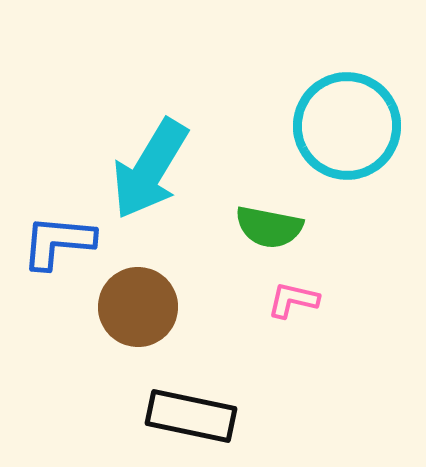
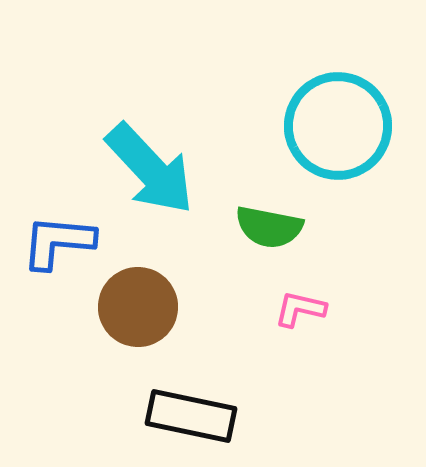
cyan circle: moved 9 px left
cyan arrow: rotated 74 degrees counterclockwise
pink L-shape: moved 7 px right, 9 px down
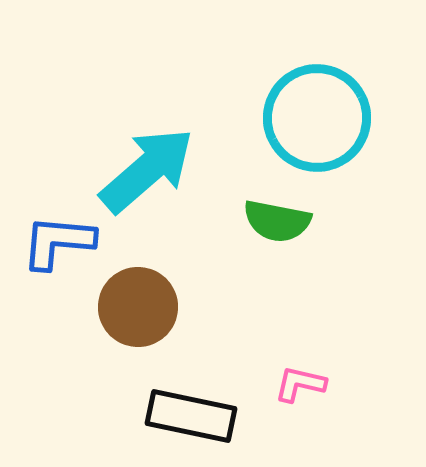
cyan circle: moved 21 px left, 8 px up
cyan arrow: moved 3 px left, 1 px down; rotated 88 degrees counterclockwise
green semicircle: moved 8 px right, 6 px up
pink L-shape: moved 75 px down
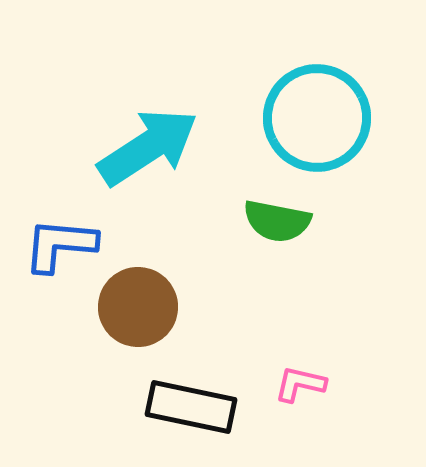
cyan arrow: moved 1 px right, 23 px up; rotated 8 degrees clockwise
blue L-shape: moved 2 px right, 3 px down
black rectangle: moved 9 px up
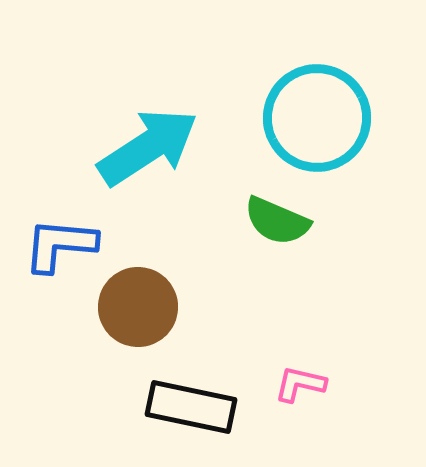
green semicircle: rotated 12 degrees clockwise
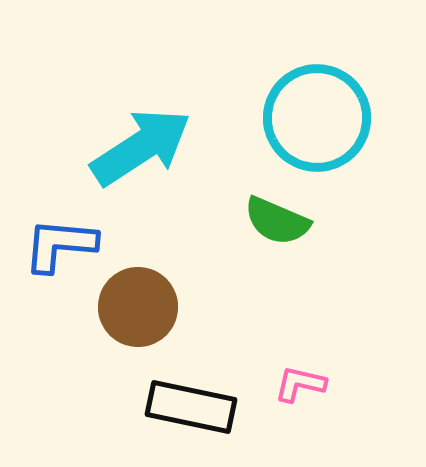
cyan arrow: moved 7 px left
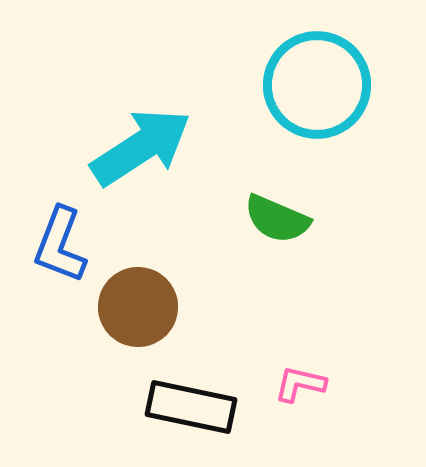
cyan circle: moved 33 px up
green semicircle: moved 2 px up
blue L-shape: rotated 74 degrees counterclockwise
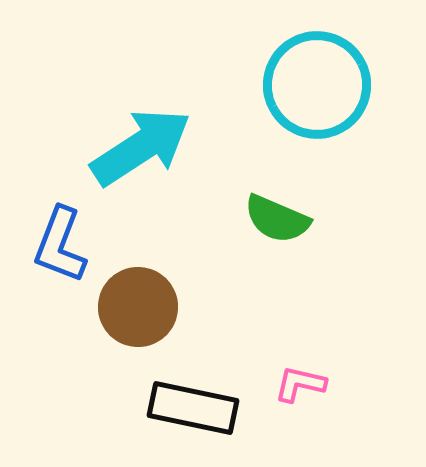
black rectangle: moved 2 px right, 1 px down
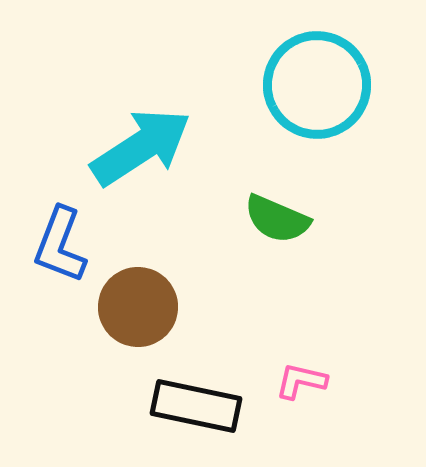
pink L-shape: moved 1 px right, 3 px up
black rectangle: moved 3 px right, 2 px up
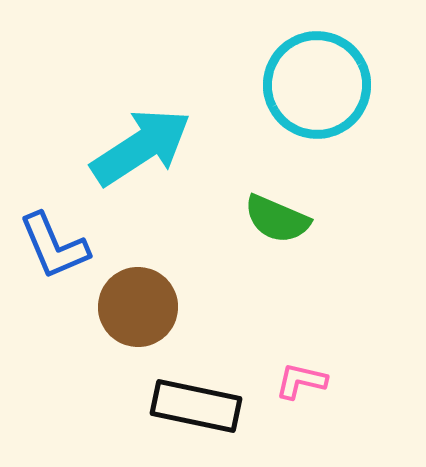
blue L-shape: moved 6 px left, 1 px down; rotated 44 degrees counterclockwise
